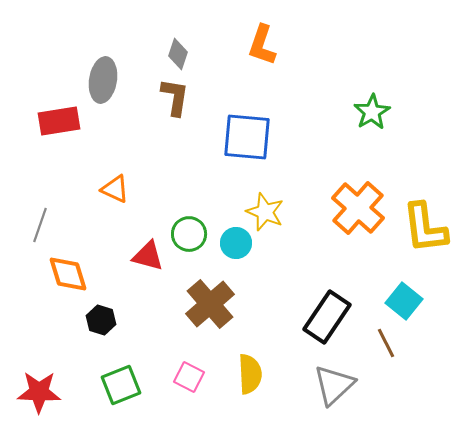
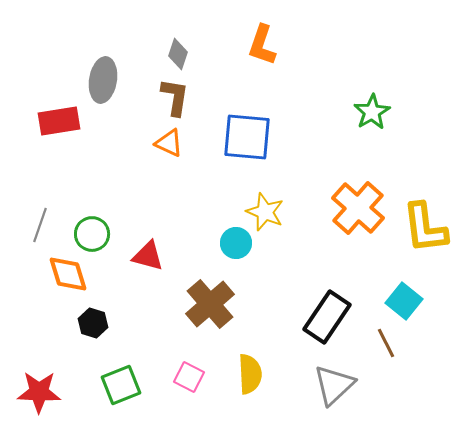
orange triangle: moved 54 px right, 46 px up
green circle: moved 97 px left
black hexagon: moved 8 px left, 3 px down
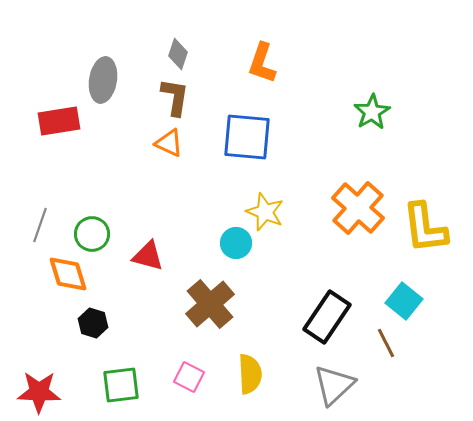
orange L-shape: moved 18 px down
green square: rotated 15 degrees clockwise
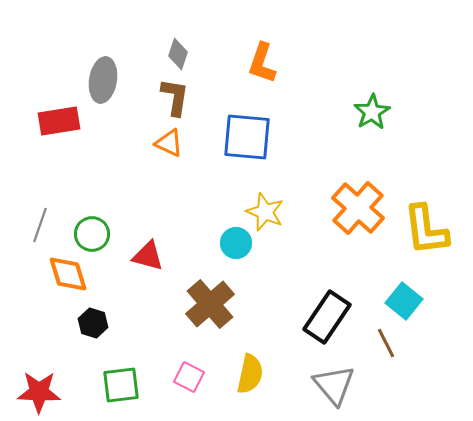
yellow L-shape: moved 1 px right, 2 px down
yellow semicircle: rotated 15 degrees clockwise
gray triangle: rotated 27 degrees counterclockwise
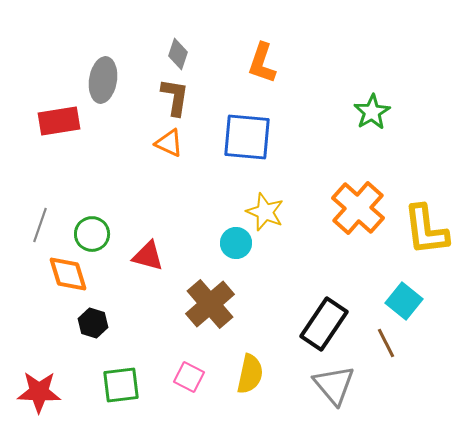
black rectangle: moved 3 px left, 7 px down
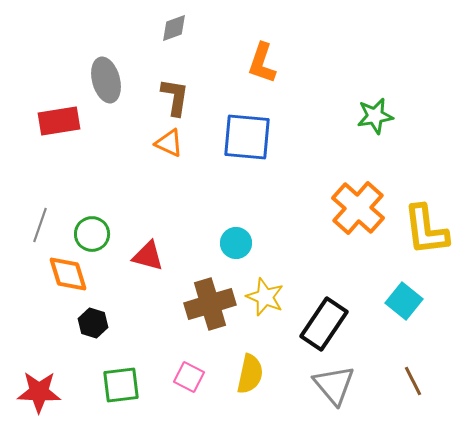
gray diamond: moved 4 px left, 26 px up; rotated 52 degrees clockwise
gray ellipse: moved 3 px right; rotated 24 degrees counterclockwise
green star: moved 3 px right, 4 px down; rotated 21 degrees clockwise
yellow star: moved 85 px down
brown cross: rotated 24 degrees clockwise
brown line: moved 27 px right, 38 px down
